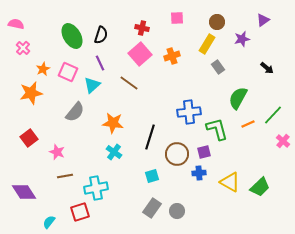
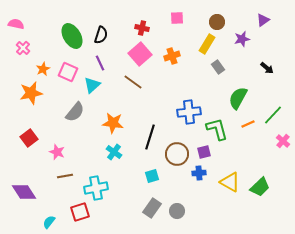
brown line at (129, 83): moved 4 px right, 1 px up
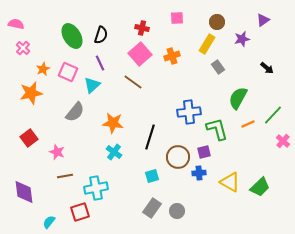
brown circle at (177, 154): moved 1 px right, 3 px down
purple diamond at (24, 192): rotated 25 degrees clockwise
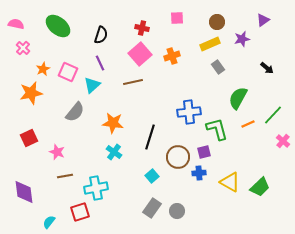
green ellipse at (72, 36): moved 14 px left, 10 px up; rotated 20 degrees counterclockwise
yellow rectangle at (207, 44): moved 3 px right; rotated 36 degrees clockwise
brown line at (133, 82): rotated 48 degrees counterclockwise
red square at (29, 138): rotated 12 degrees clockwise
cyan square at (152, 176): rotated 24 degrees counterclockwise
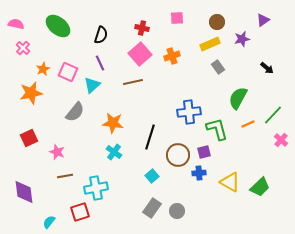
pink cross at (283, 141): moved 2 px left, 1 px up
brown circle at (178, 157): moved 2 px up
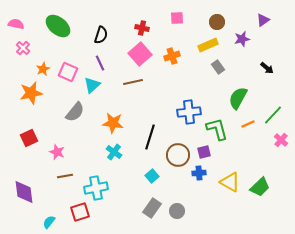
yellow rectangle at (210, 44): moved 2 px left, 1 px down
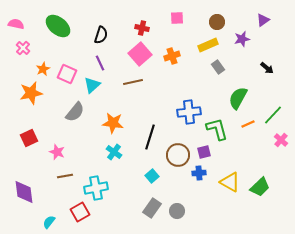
pink square at (68, 72): moved 1 px left, 2 px down
red square at (80, 212): rotated 12 degrees counterclockwise
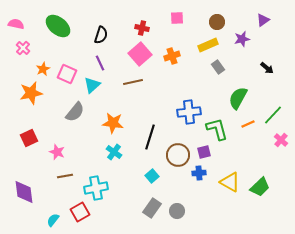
cyan semicircle at (49, 222): moved 4 px right, 2 px up
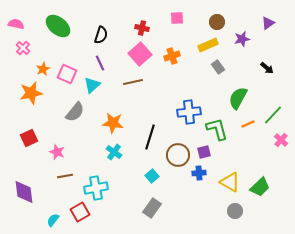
purple triangle at (263, 20): moved 5 px right, 3 px down
gray circle at (177, 211): moved 58 px right
